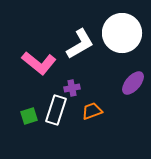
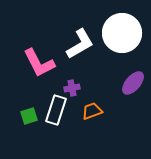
pink L-shape: rotated 24 degrees clockwise
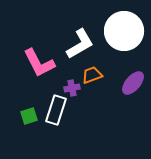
white circle: moved 2 px right, 2 px up
orange trapezoid: moved 36 px up
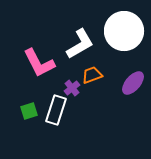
purple cross: rotated 28 degrees counterclockwise
green square: moved 5 px up
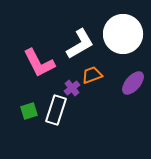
white circle: moved 1 px left, 3 px down
